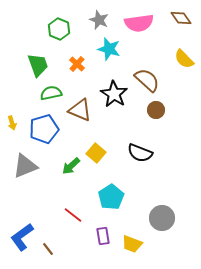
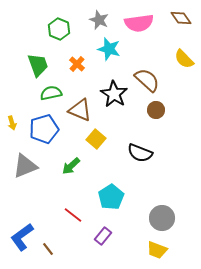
yellow square: moved 14 px up
purple rectangle: rotated 48 degrees clockwise
yellow trapezoid: moved 25 px right, 6 px down
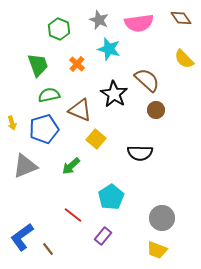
green semicircle: moved 2 px left, 2 px down
black semicircle: rotated 20 degrees counterclockwise
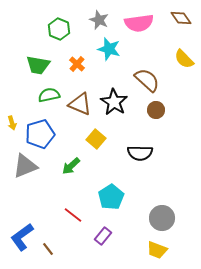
green trapezoid: rotated 120 degrees clockwise
black star: moved 8 px down
brown triangle: moved 6 px up
blue pentagon: moved 4 px left, 5 px down
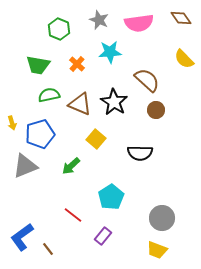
cyan star: moved 1 px right, 3 px down; rotated 20 degrees counterclockwise
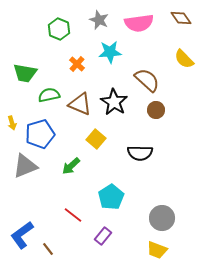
green trapezoid: moved 13 px left, 8 px down
blue L-shape: moved 2 px up
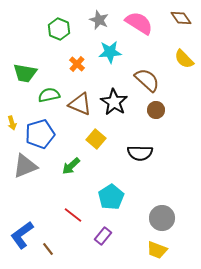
pink semicircle: rotated 140 degrees counterclockwise
